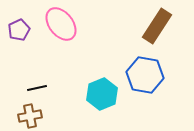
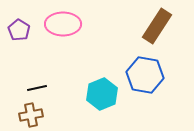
pink ellipse: moved 2 px right; rotated 52 degrees counterclockwise
purple pentagon: rotated 15 degrees counterclockwise
brown cross: moved 1 px right, 1 px up
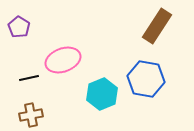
pink ellipse: moved 36 px down; rotated 20 degrees counterclockwise
purple pentagon: moved 3 px up
blue hexagon: moved 1 px right, 4 px down
black line: moved 8 px left, 10 px up
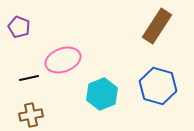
purple pentagon: rotated 10 degrees counterclockwise
blue hexagon: moved 12 px right, 7 px down; rotated 6 degrees clockwise
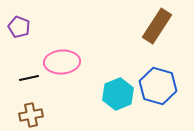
pink ellipse: moved 1 px left, 2 px down; rotated 16 degrees clockwise
cyan hexagon: moved 16 px right
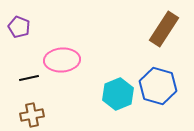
brown rectangle: moved 7 px right, 3 px down
pink ellipse: moved 2 px up
brown cross: moved 1 px right
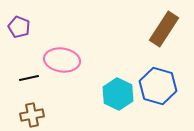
pink ellipse: rotated 12 degrees clockwise
cyan hexagon: rotated 12 degrees counterclockwise
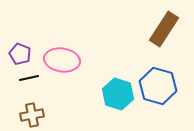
purple pentagon: moved 1 px right, 27 px down
cyan hexagon: rotated 8 degrees counterclockwise
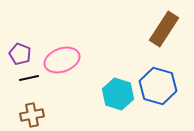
pink ellipse: rotated 28 degrees counterclockwise
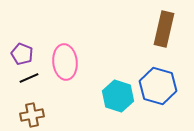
brown rectangle: rotated 20 degrees counterclockwise
purple pentagon: moved 2 px right
pink ellipse: moved 3 px right, 2 px down; rotated 76 degrees counterclockwise
black line: rotated 12 degrees counterclockwise
cyan hexagon: moved 2 px down
